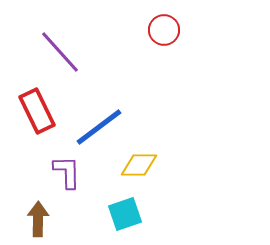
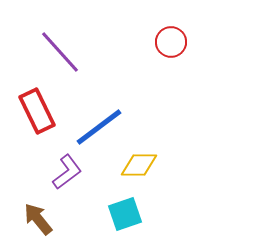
red circle: moved 7 px right, 12 px down
purple L-shape: rotated 54 degrees clockwise
brown arrow: rotated 40 degrees counterclockwise
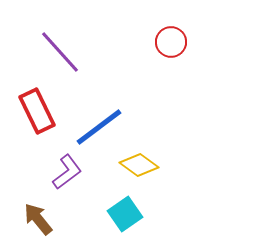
yellow diamond: rotated 36 degrees clockwise
cyan square: rotated 16 degrees counterclockwise
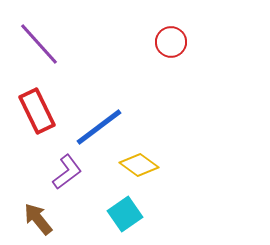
purple line: moved 21 px left, 8 px up
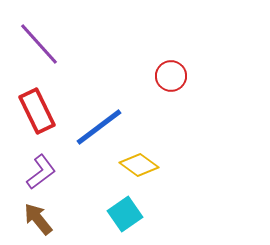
red circle: moved 34 px down
purple L-shape: moved 26 px left
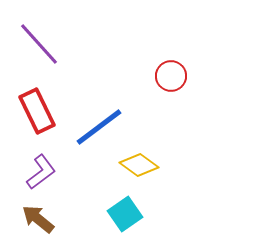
brown arrow: rotated 12 degrees counterclockwise
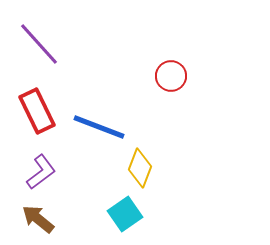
blue line: rotated 58 degrees clockwise
yellow diamond: moved 1 px right, 3 px down; rotated 75 degrees clockwise
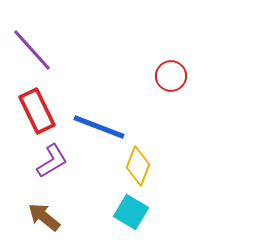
purple line: moved 7 px left, 6 px down
yellow diamond: moved 2 px left, 2 px up
purple L-shape: moved 11 px right, 11 px up; rotated 6 degrees clockwise
cyan square: moved 6 px right, 2 px up; rotated 24 degrees counterclockwise
brown arrow: moved 6 px right, 2 px up
